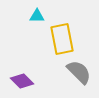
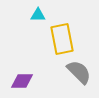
cyan triangle: moved 1 px right, 1 px up
purple diamond: rotated 45 degrees counterclockwise
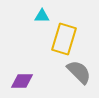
cyan triangle: moved 4 px right, 1 px down
yellow rectangle: moved 2 px right; rotated 28 degrees clockwise
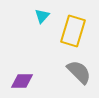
cyan triangle: rotated 49 degrees counterclockwise
yellow rectangle: moved 9 px right, 8 px up
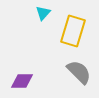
cyan triangle: moved 1 px right, 3 px up
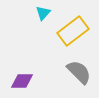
yellow rectangle: rotated 36 degrees clockwise
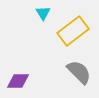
cyan triangle: rotated 14 degrees counterclockwise
purple diamond: moved 4 px left
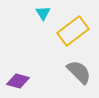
purple diamond: rotated 15 degrees clockwise
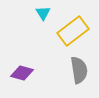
gray semicircle: moved 2 px up; rotated 36 degrees clockwise
purple diamond: moved 4 px right, 8 px up
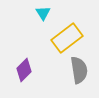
yellow rectangle: moved 6 px left, 7 px down
purple diamond: moved 2 px right, 3 px up; rotated 60 degrees counterclockwise
